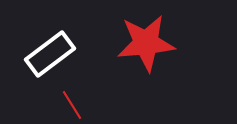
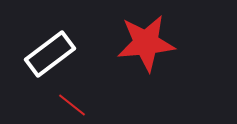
red line: rotated 20 degrees counterclockwise
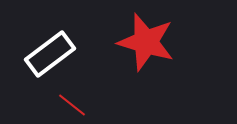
red star: moved 1 px up; rotated 22 degrees clockwise
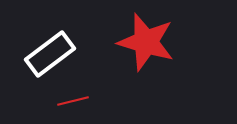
red line: moved 1 px right, 4 px up; rotated 52 degrees counterclockwise
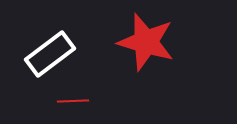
red line: rotated 12 degrees clockwise
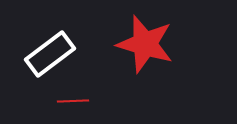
red star: moved 1 px left, 2 px down
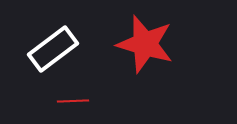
white rectangle: moved 3 px right, 5 px up
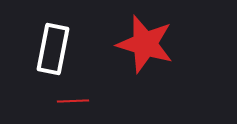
white rectangle: rotated 42 degrees counterclockwise
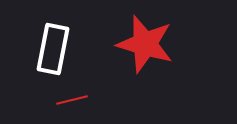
red line: moved 1 px left, 1 px up; rotated 12 degrees counterclockwise
